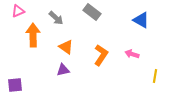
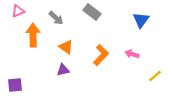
blue triangle: rotated 36 degrees clockwise
orange L-shape: rotated 10 degrees clockwise
yellow line: rotated 40 degrees clockwise
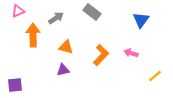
gray arrow: rotated 77 degrees counterclockwise
orange triangle: rotated 21 degrees counterclockwise
pink arrow: moved 1 px left, 1 px up
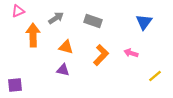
gray rectangle: moved 1 px right, 9 px down; rotated 18 degrees counterclockwise
blue triangle: moved 3 px right, 2 px down
purple triangle: rotated 24 degrees clockwise
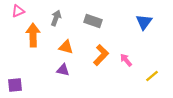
gray arrow: rotated 35 degrees counterclockwise
pink arrow: moved 5 px left, 7 px down; rotated 32 degrees clockwise
yellow line: moved 3 px left
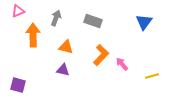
pink arrow: moved 4 px left, 4 px down
yellow line: rotated 24 degrees clockwise
purple square: moved 3 px right; rotated 21 degrees clockwise
